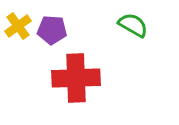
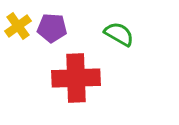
green semicircle: moved 14 px left, 9 px down
purple pentagon: moved 2 px up
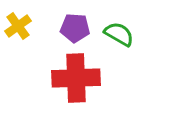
purple pentagon: moved 23 px right
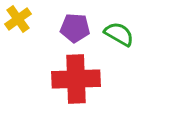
yellow cross: moved 7 px up
red cross: moved 1 px down
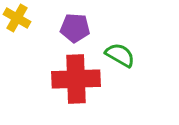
yellow cross: moved 1 px left, 1 px up; rotated 24 degrees counterclockwise
green semicircle: moved 1 px right, 21 px down
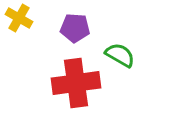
yellow cross: moved 2 px right
red cross: moved 4 px down; rotated 6 degrees counterclockwise
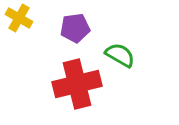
purple pentagon: rotated 12 degrees counterclockwise
red cross: moved 1 px right, 1 px down; rotated 6 degrees counterclockwise
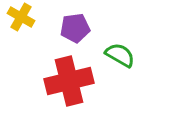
yellow cross: moved 2 px right, 1 px up
red cross: moved 8 px left, 3 px up
